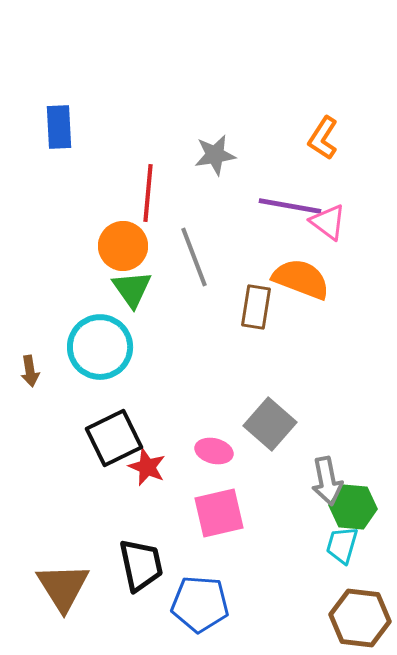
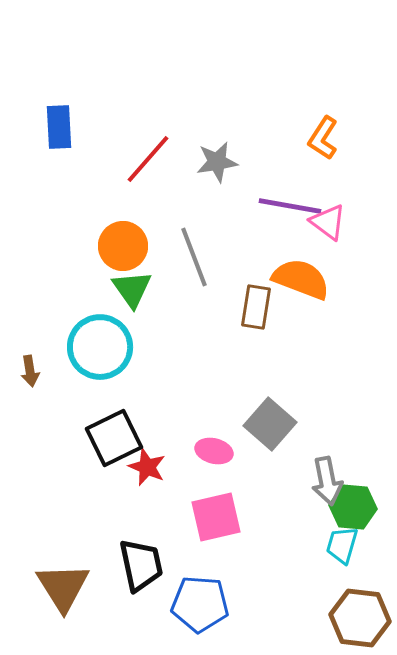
gray star: moved 2 px right, 7 px down
red line: moved 34 px up; rotated 36 degrees clockwise
pink square: moved 3 px left, 4 px down
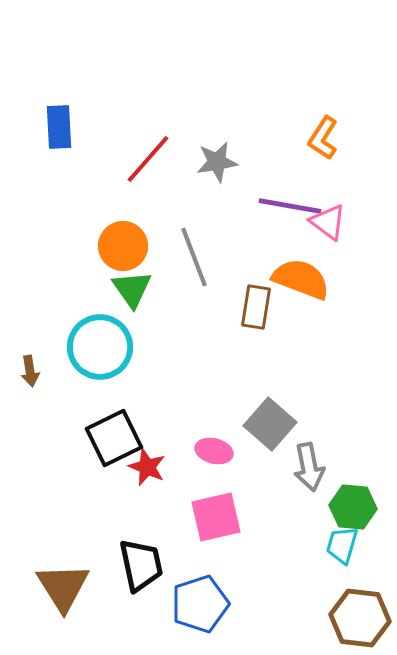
gray arrow: moved 18 px left, 14 px up
blue pentagon: rotated 22 degrees counterclockwise
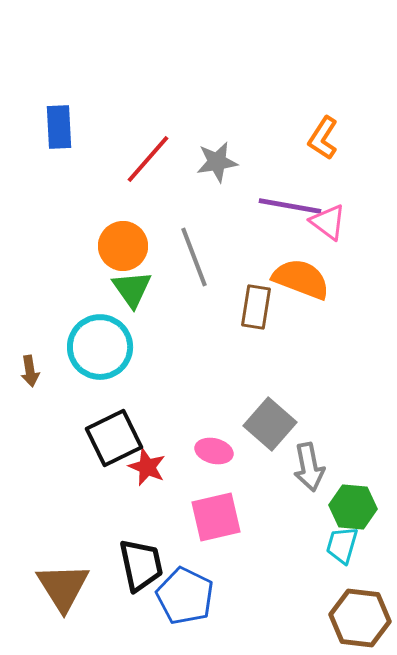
blue pentagon: moved 15 px left, 8 px up; rotated 28 degrees counterclockwise
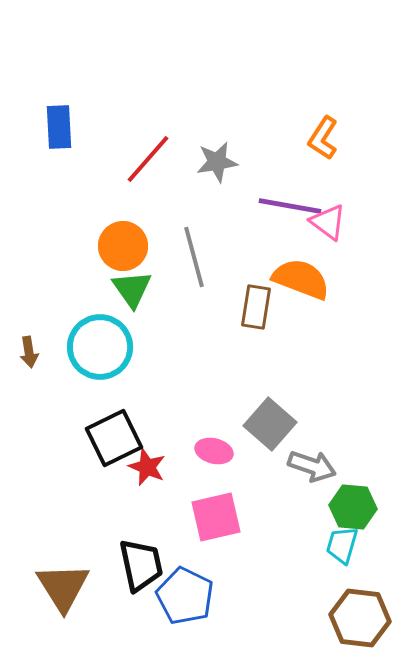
gray line: rotated 6 degrees clockwise
brown arrow: moved 1 px left, 19 px up
gray arrow: moved 3 px right, 1 px up; rotated 60 degrees counterclockwise
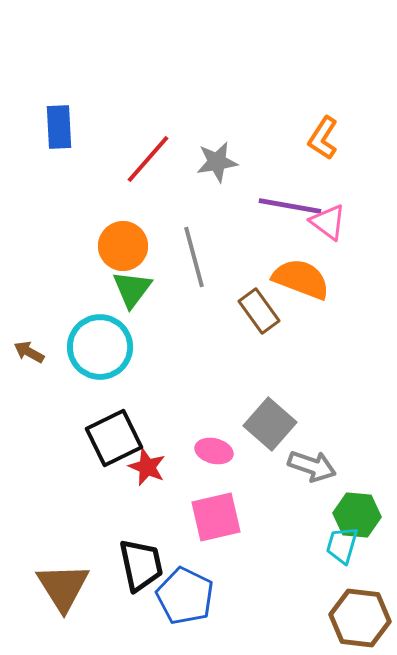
green triangle: rotated 12 degrees clockwise
brown rectangle: moved 3 px right, 4 px down; rotated 45 degrees counterclockwise
brown arrow: rotated 128 degrees clockwise
green hexagon: moved 4 px right, 8 px down
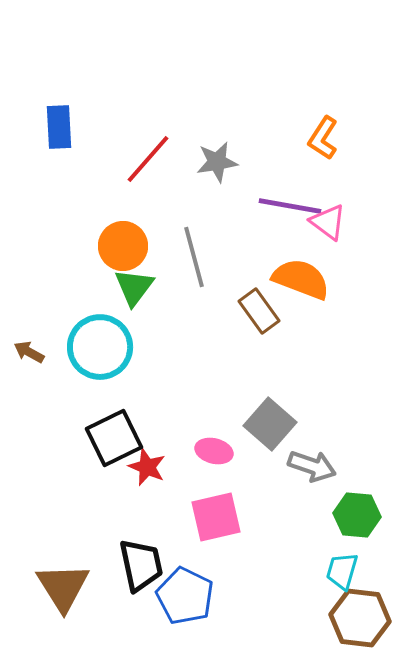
green triangle: moved 2 px right, 2 px up
cyan trapezoid: moved 26 px down
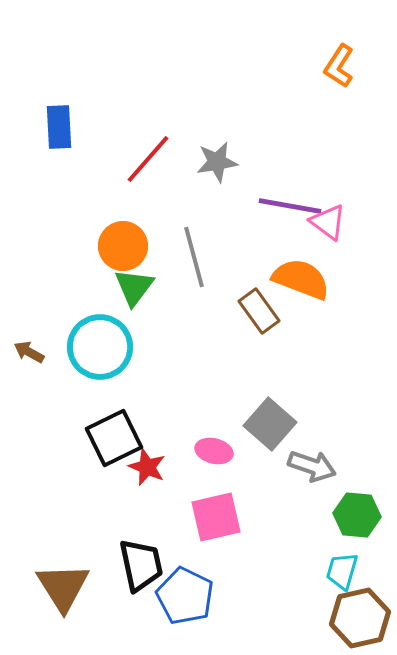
orange L-shape: moved 16 px right, 72 px up
brown hexagon: rotated 20 degrees counterclockwise
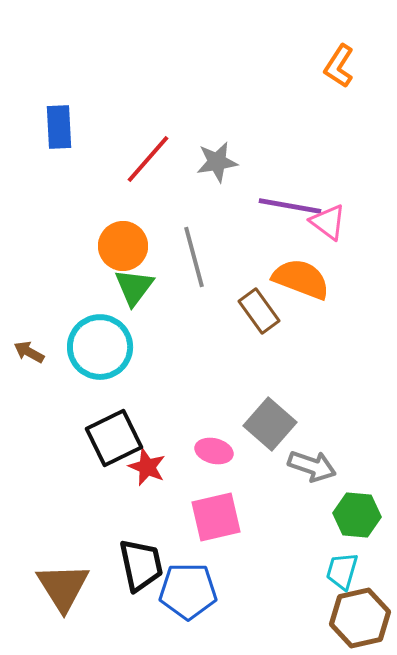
blue pentagon: moved 3 px right, 5 px up; rotated 26 degrees counterclockwise
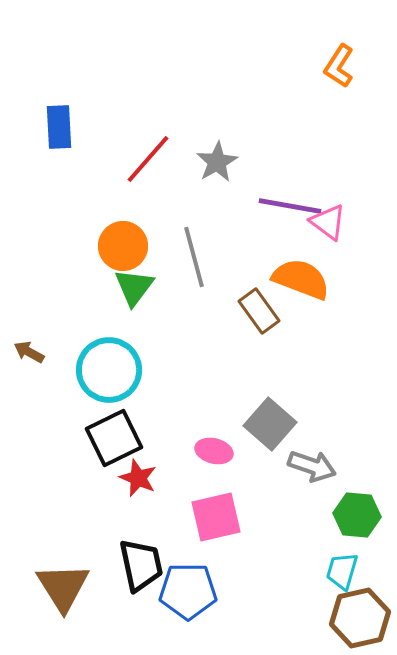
gray star: rotated 21 degrees counterclockwise
cyan circle: moved 9 px right, 23 px down
red star: moved 9 px left, 11 px down
